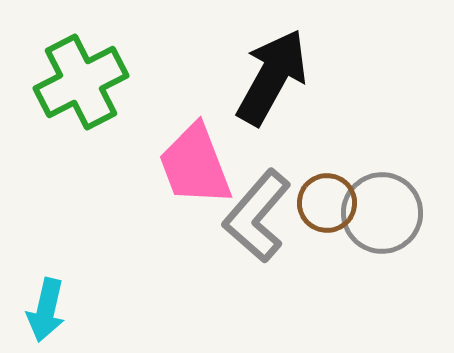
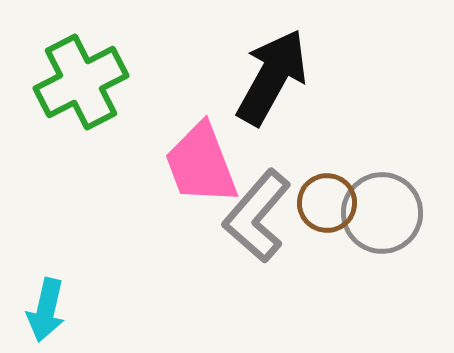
pink trapezoid: moved 6 px right, 1 px up
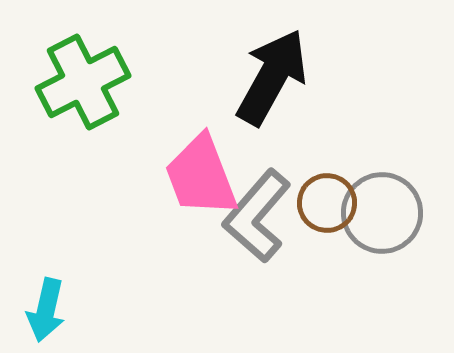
green cross: moved 2 px right
pink trapezoid: moved 12 px down
